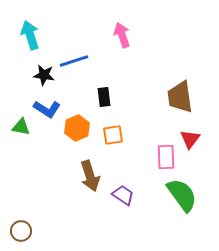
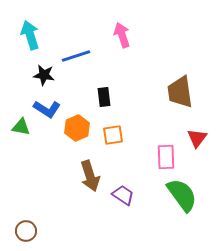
blue line: moved 2 px right, 5 px up
brown trapezoid: moved 5 px up
red triangle: moved 7 px right, 1 px up
brown circle: moved 5 px right
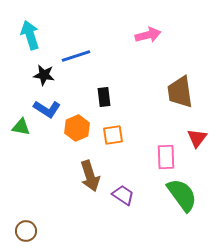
pink arrow: moved 26 px right; rotated 95 degrees clockwise
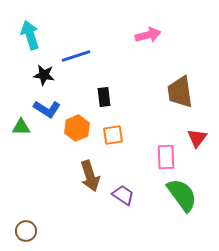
green triangle: rotated 12 degrees counterclockwise
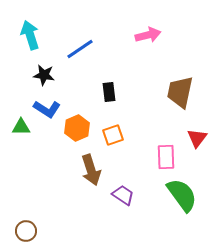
blue line: moved 4 px right, 7 px up; rotated 16 degrees counterclockwise
brown trapezoid: rotated 20 degrees clockwise
black rectangle: moved 5 px right, 5 px up
orange square: rotated 10 degrees counterclockwise
brown arrow: moved 1 px right, 6 px up
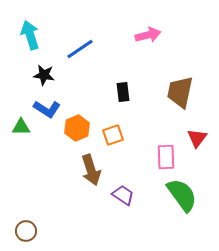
black rectangle: moved 14 px right
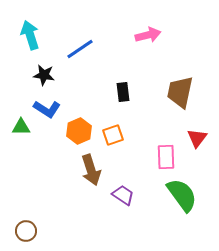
orange hexagon: moved 2 px right, 3 px down
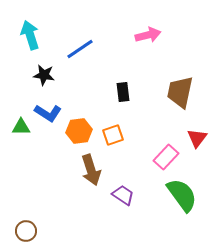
blue L-shape: moved 1 px right, 4 px down
orange hexagon: rotated 15 degrees clockwise
pink rectangle: rotated 45 degrees clockwise
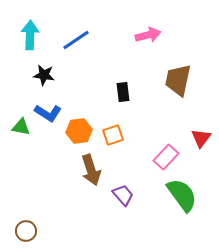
cyan arrow: rotated 20 degrees clockwise
blue line: moved 4 px left, 9 px up
brown trapezoid: moved 2 px left, 12 px up
green triangle: rotated 12 degrees clockwise
red triangle: moved 4 px right
purple trapezoid: rotated 15 degrees clockwise
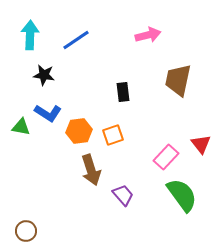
red triangle: moved 6 px down; rotated 15 degrees counterclockwise
